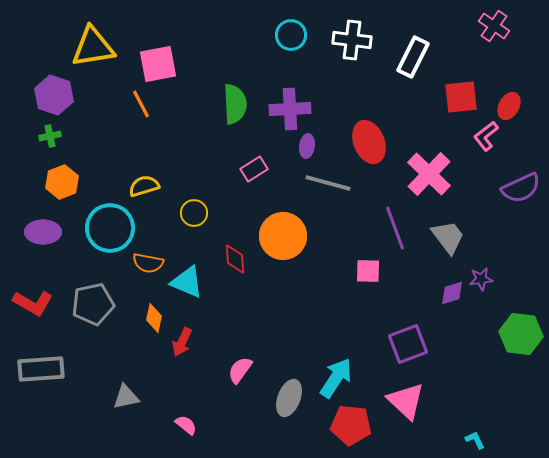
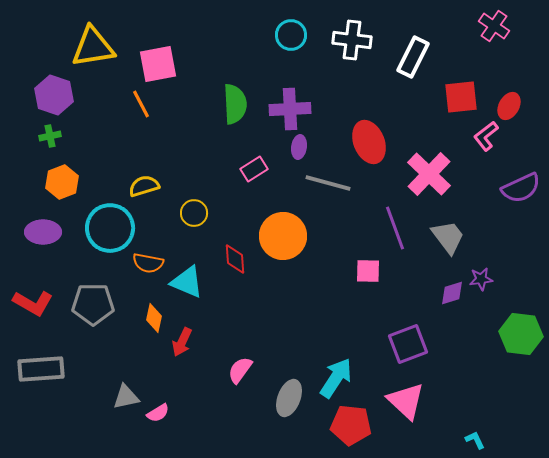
purple ellipse at (307, 146): moved 8 px left, 1 px down
gray pentagon at (93, 304): rotated 12 degrees clockwise
pink semicircle at (186, 425): moved 28 px left, 12 px up; rotated 110 degrees clockwise
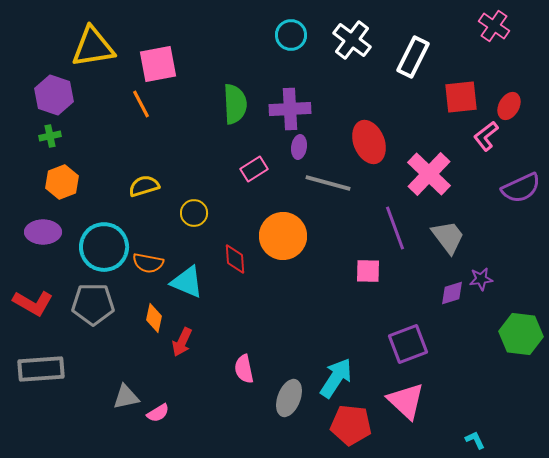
white cross at (352, 40): rotated 30 degrees clockwise
cyan circle at (110, 228): moved 6 px left, 19 px down
pink semicircle at (240, 370): moved 4 px right, 1 px up; rotated 48 degrees counterclockwise
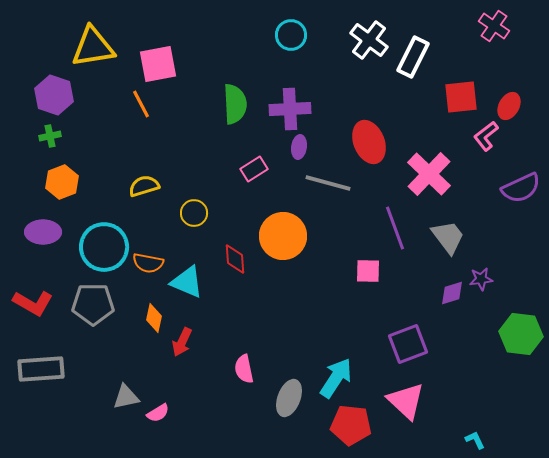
white cross at (352, 40): moved 17 px right
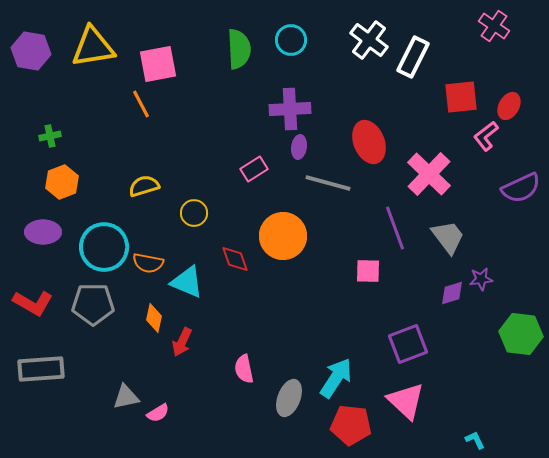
cyan circle at (291, 35): moved 5 px down
purple hexagon at (54, 95): moved 23 px left, 44 px up; rotated 9 degrees counterclockwise
green semicircle at (235, 104): moved 4 px right, 55 px up
red diamond at (235, 259): rotated 16 degrees counterclockwise
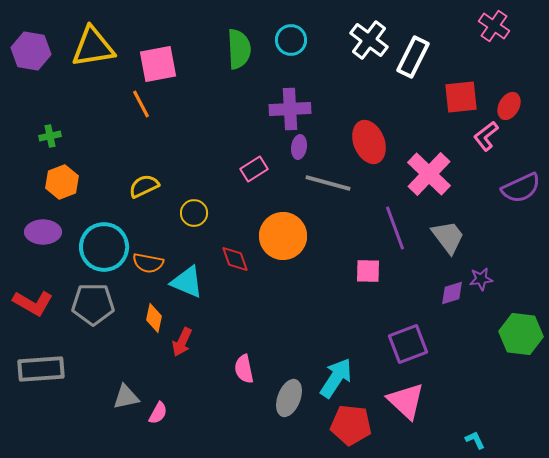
yellow semicircle at (144, 186): rotated 8 degrees counterclockwise
pink semicircle at (158, 413): rotated 30 degrees counterclockwise
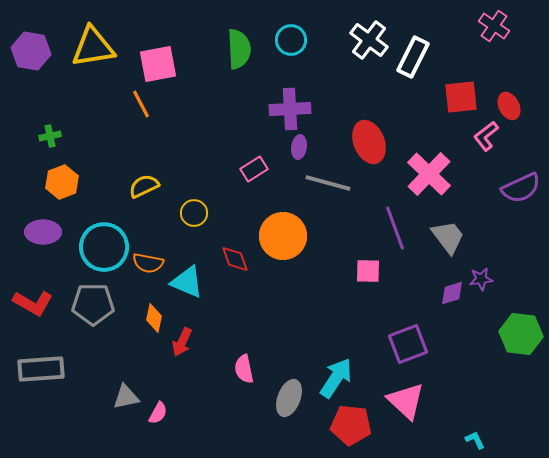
red ellipse at (509, 106): rotated 56 degrees counterclockwise
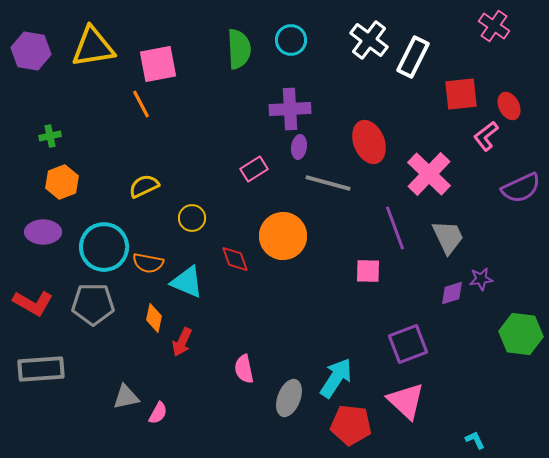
red square at (461, 97): moved 3 px up
yellow circle at (194, 213): moved 2 px left, 5 px down
gray trapezoid at (448, 237): rotated 12 degrees clockwise
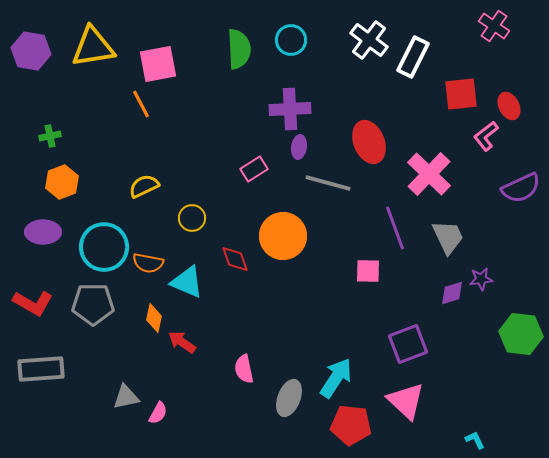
red arrow at (182, 342): rotated 100 degrees clockwise
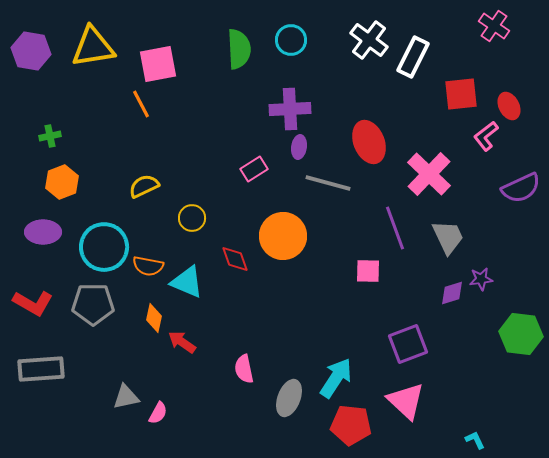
orange semicircle at (148, 263): moved 3 px down
